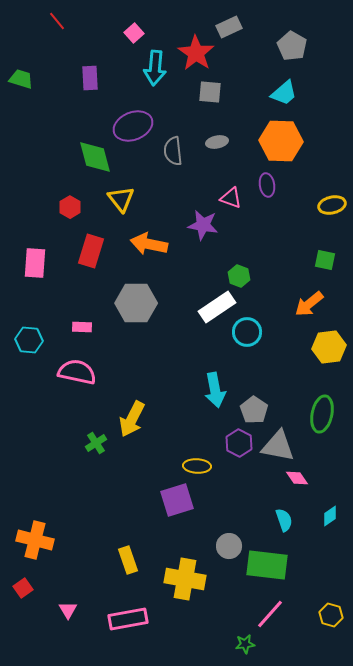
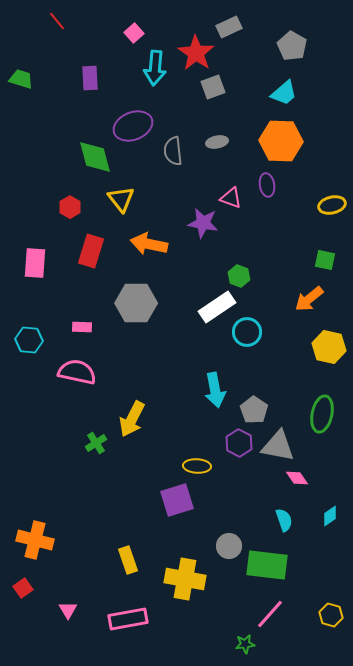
gray square at (210, 92): moved 3 px right, 5 px up; rotated 25 degrees counterclockwise
purple star at (203, 225): moved 2 px up
orange arrow at (309, 304): moved 5 px up
yellow hexagon at (329, 347): rotated 20 degrees clockwise
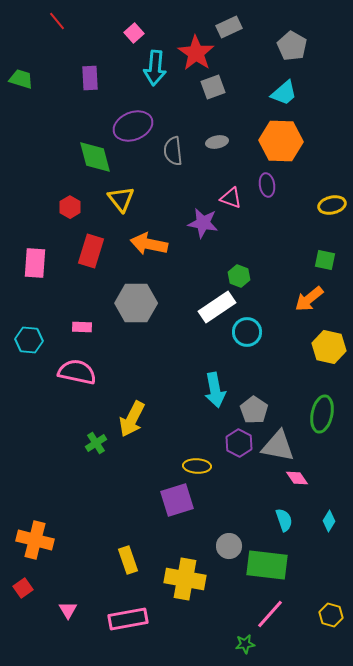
cyan diamond at (330, 516): moved 1 px left, 5 px down; rotated 25 degrees counterclockwise
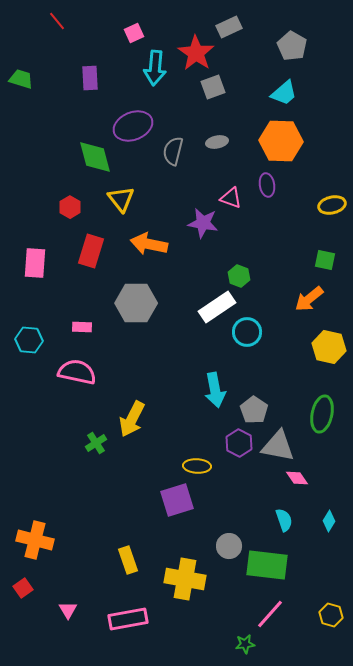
pink square at (134, 33): rotated 18 degrees clockwise
gray semicircle at (173, 151): rotated 20 degrees clockwise
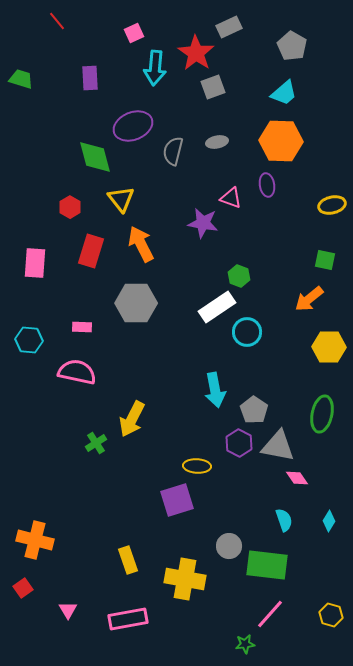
orange arrow at (149, 244): moved 8 px left; rotated 51 degrees clockwise
yellow hexagon at (329, 347): rotated 12 degrees counterclockwise
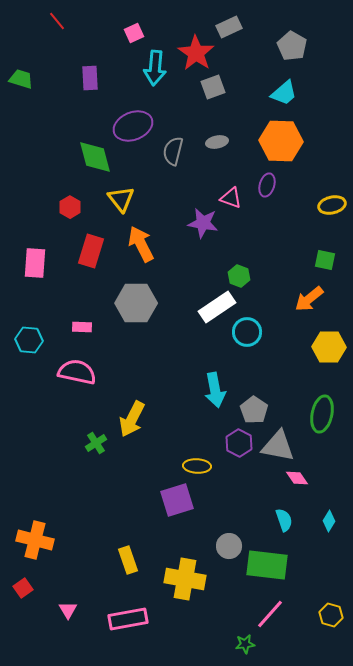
purple ellipse at (267, 185): rotated 25 degrees clockwise
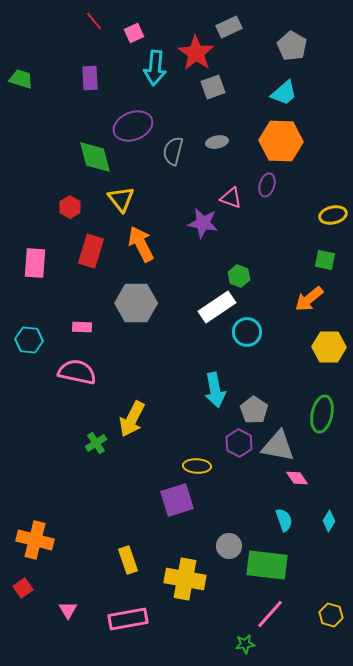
red line at (57, 21): moved 37 px right
yellow ellipse at (332, 205): moved 1 px right, 10 px down
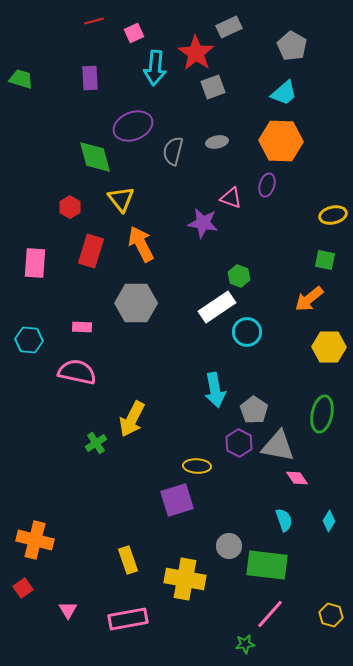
red line at (94, 21): rotated 66 degrees counterclockwise
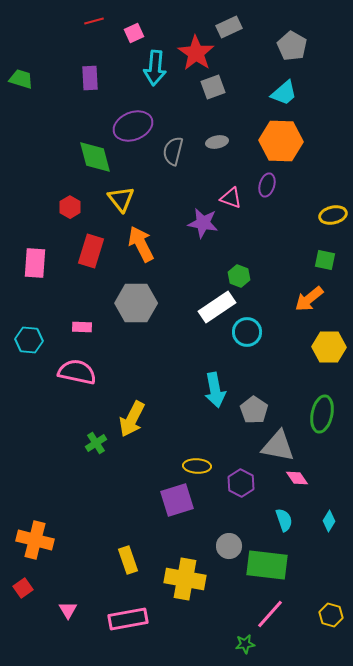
purple hexagon at (239, 443): moved 2 px right, 40 px down
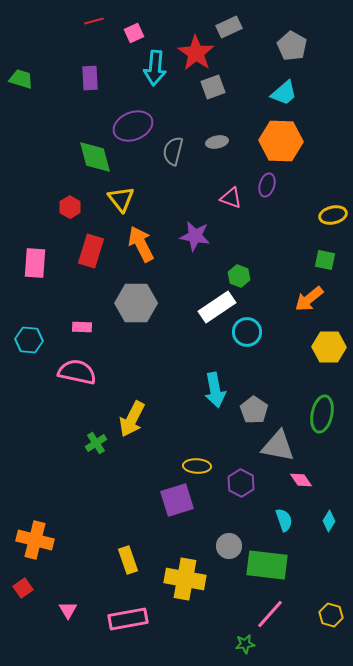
purple star at (203, 223): moved 8 px left, 13 px down
pink diamond at (297, 478): moved 4 px right, 2 px down
